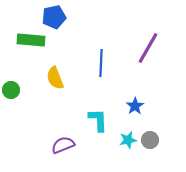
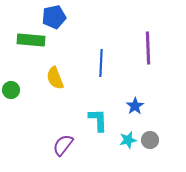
purple line: rotated 32 degrees counterclockwise
purple semicircle: rotated 30 degrees counterclockwise
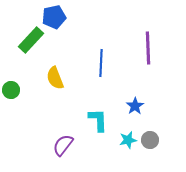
green rectangle: rotated 52 degrees counterclockwise
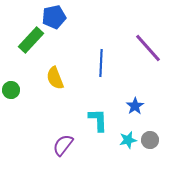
purple line: rotated 40 degrees counterclockwise
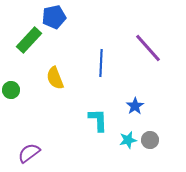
green rectangle: moved 2 px left
purple semicircle: moved 34 px left, 8 px down; rotated 15 degrees clockwise
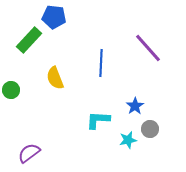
blue pentagon: rotated 20 degrees clockwise
cyan L-shape: rotated 85 degrees counterclockwise
gray circle: moved 11 px up
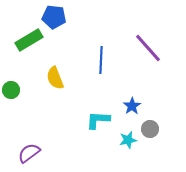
green rectangle: rotated 16 degrees clockwise
blue line: moved 3 px up
blue star: moved 3 px left
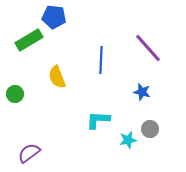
yellow semicircle: moved 2 px right, 1 px up
green circle: moved 4 px right, 4 px down
blue star: moved 10 px right, 14 px up; rotated 24 degrees counterclockwise
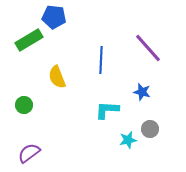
green circle: moved 9 px right, 11 px down
cyan L-shape: moved 9 px right, 10 px up
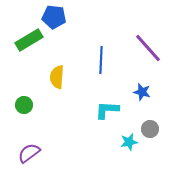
yellow semicircle: rotated 25 degrees clockwise
cyan star: moved 1 px right, 2 px down
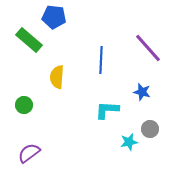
green rectangle: rotated 72 degrees clockwise
